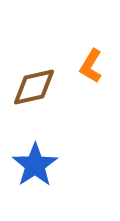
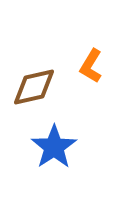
blue star: moved 19 px right, 18 px up
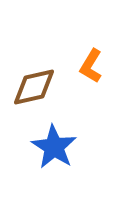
blue star: rotated 6 degrees counterclockwise
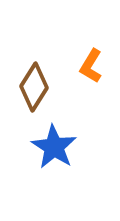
brown diamond: rotated 45 degrees counterclockwise
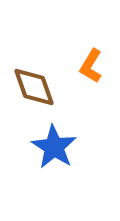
brown diamond: rotated 51 degrees counterclockwise
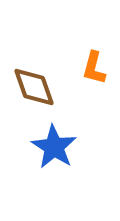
orange L-shape: moved 3 px right, 2 px down; rotated 16 degrees counterclockwise
